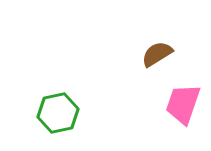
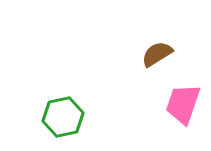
green hexagon: moved 5 px right, 4 px down
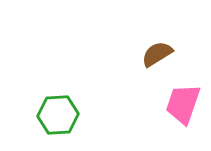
green hexagon: moved 5 px left, 2 px up; rotated 9 degrees clockwise
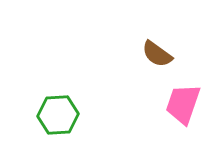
brown semicircle: rotated 112 degrees counterclockwise
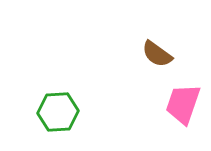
green hexagon: moved 3 px up
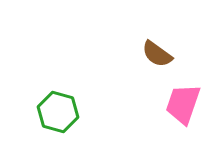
green hexagon: rotated 18 degrees clockwise
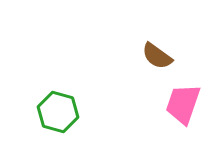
brown semicircle: moved 2 px down
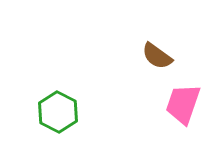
green hexagon: rotated 12 degrees clockwise
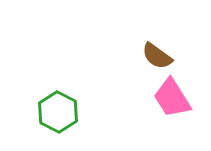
pink trapezoid: moved 11 px left, 6 px up; rotated 51 degrees counterclockwise
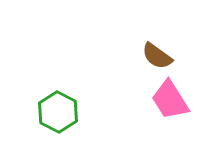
pink trapezoid: moved 2 px left, 2 px down
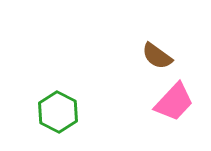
pink trapezoid: moved 4 px right, 2 px down; rotated 105 degrees counterclockwise
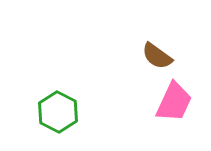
pink trapezoid: rotated 18 degrees counterclockwise
